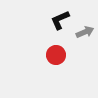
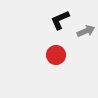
gray arrow: moved 1 px right, 1 px up
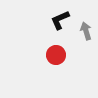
gray arrow: rotated 84 degrees counterclockwise
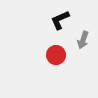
gray arrow: moved 3 px left, 9 px down; rotated 144 degrees counterclockwise
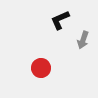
red circle: moved 15 px left, 13 px down
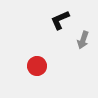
red circle: moved 4 px left, 2 px up
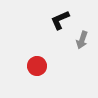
gray arrow: moved 1 px left
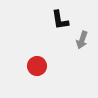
black L-shape: rotated 75 degrees counterclockwise
